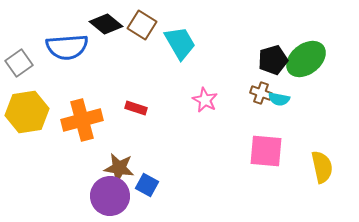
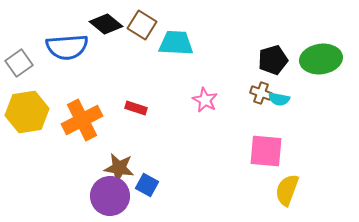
cyan trapezoid: moved 4 px left; rotated 57 degrees counterclockwise
green ellipse: moved 15 px right; rotated 30 degrees clockwise
orange cross: rotated 12 degrees counterclockwise
yellow semicircle: moved 35 px left, 23 px down; rotated 148 degrees counterclockwise
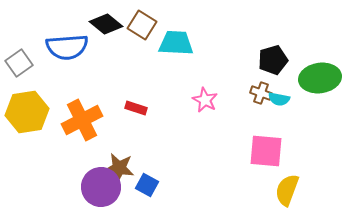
green ellipse: moved 1 px left, 19 px down
purple circle: moved 9 px left, 9 px up
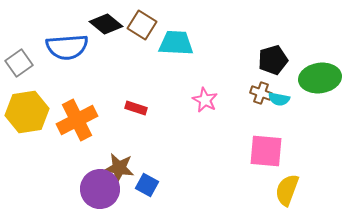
orange cross: moved 5 px left
purple circle: moved 1 px left, 2 px down
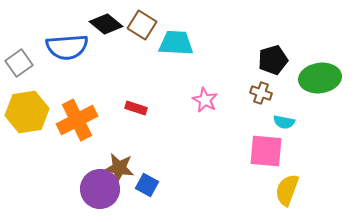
cyan semicircle: moved 5 px right, 23 px down
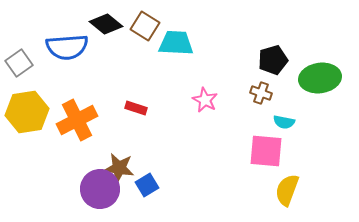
brown square: moved 3 px right, 1 px down
blue square: rotated 30 degrees clockwise
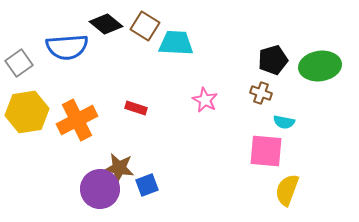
green ellipse: moved 12 px up
blue square: rotated 10 degrees clockwise
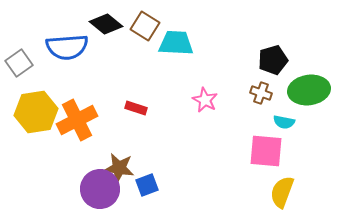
green ellipse: moved 11 px left, 24 px down
yellow hexagon: moved 9 px right
yellow semicircle: moved 5 px left, 2 px down
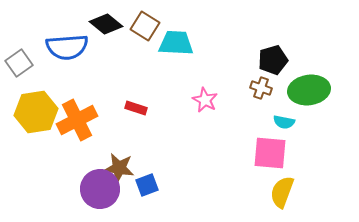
brown cross: moved 5 px up
pink square: moved 4 px right, 2 px down
